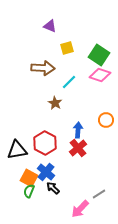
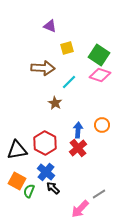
orange circle: moved 4 px left, 5 px down
orange square: moved 12 px left, 3 px down
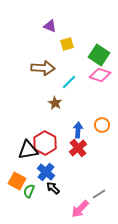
yellow square: moved 4 px up
black triangle: moved 11 px right
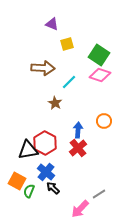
purple triangle: moved 2 px right, 2 px up
orange circle: moved 2 px right, 4 px up
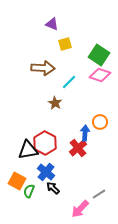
yellow square: moved 2 px left
orange circle: moved 4 px left, 1 px down
blue arrow: moved 7 px right, 3 px down
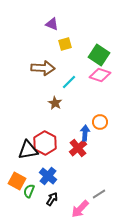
blue cross: moved 2 px right, 4 px down
black arrow: moved 1 px left, 11 px down; rotated 80 degrees clockwise
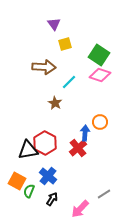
purple triangle: moved 2 px right; rotated 32 degrees clockwise
brown arrow: moved 1 px right, 1 px up
gray line: moved 5 px right
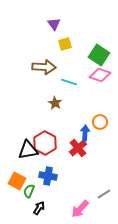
cyan line: rotated 63 degrees clockwise
blue cross: rotated 30 degrees counterclockwise
black arrow: moved 13 px left, 9 px down
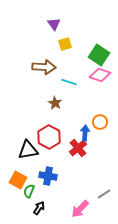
red hexagon: moved 4 px right, 6 px up
orange square: moved 1 px right, 1 px up
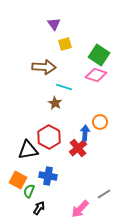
pink diamond: moved 4 px left
cyan line: moved 5 px left, 5 px down
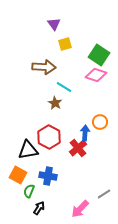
cyan line: rotated 14 degrees clockwise
orange square: moved 5 px up
